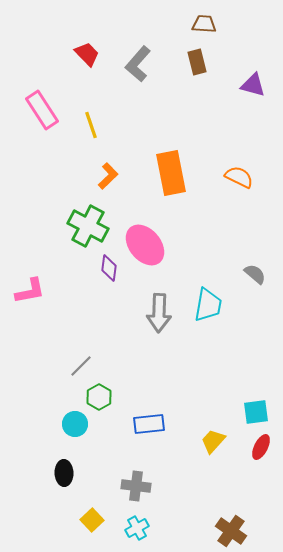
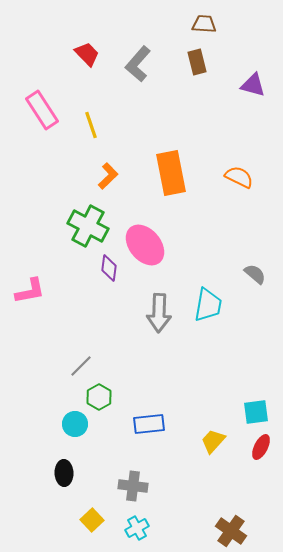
gray cross: moved 3 px left
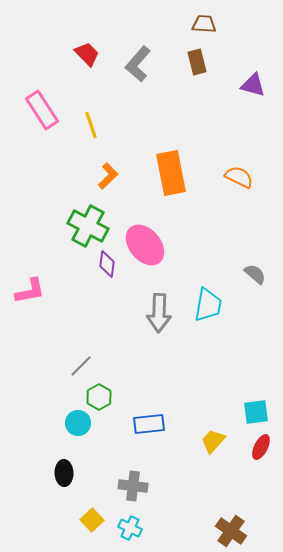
purple diamond: moved 2 px left, 4 px up
cyan circle: moved 3 px right, 1 px up
cyan cross: moved 7 px left; rotated 35 degrees counterclockwise
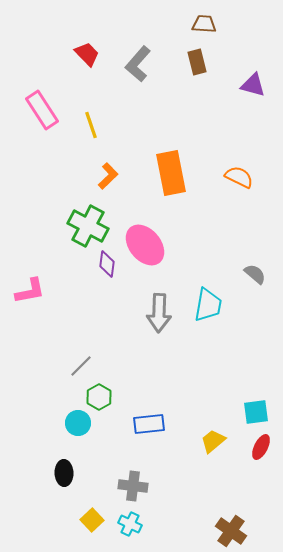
yellow trapezoid: rotated 8 degrees clockwise
cyan cross: moved 4 px up
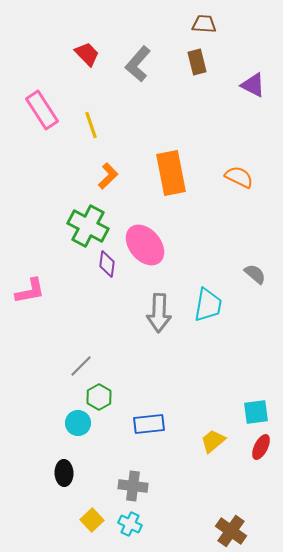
purple triangle: rotated 12 degrees clockwise
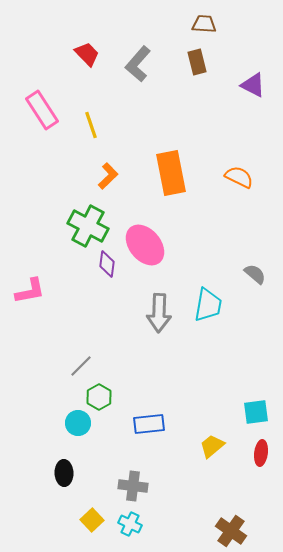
yellow trapezoid: moved 1 px left, 5 px down
red ellipse: moved 6 px down; rotated 20 degrees counterclockwise
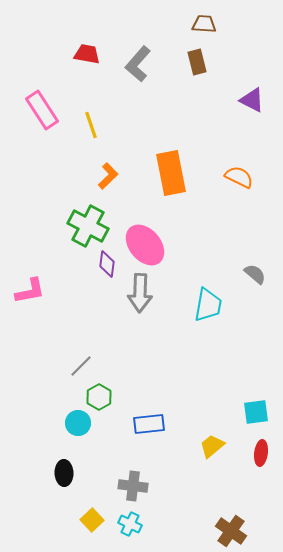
red trapezoid: rotated 36 degrees counterclockwise
purple triangle: moved 1 px left, 15 px down
gray arrow: moved 19 px left, 20 px up
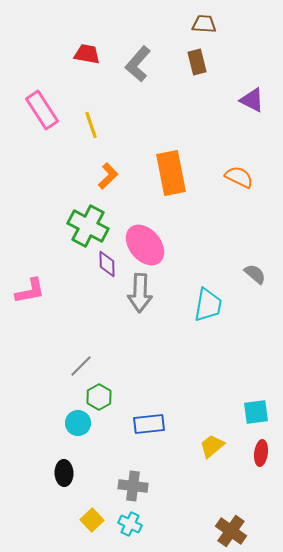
purple diamond: rotated 8 degrees counterclockwise
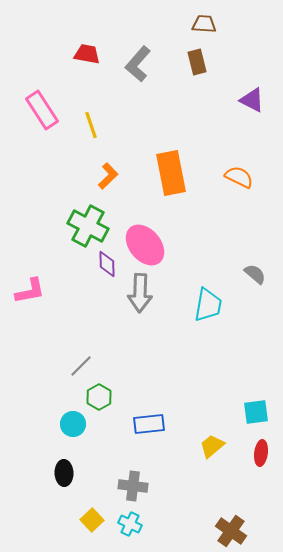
cyan circle: moved 5 px left, 1 px down
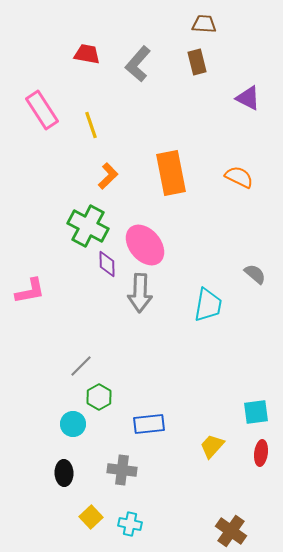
purple triangle: moved 4 px left, 2 px up
yellow trapezoid: rotated 8 degrees counterclockwise
gray cross: moved 11 px left, 16 px up
yellow square: moved 1 px left, 3 px up
cyan cross: rotated 15 degrees counterclockwise
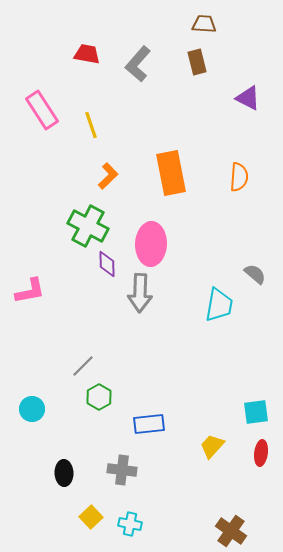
orange semicircle: rotated 68 degrees clockwise
pink ellipse: moved 6 px right, 1 px up; rotated 42 degrees clockwise
cyan trapezoid: moved 11 px right
gray line: moved 2 px right
cyan circle: moved 41 px left, 15 px up
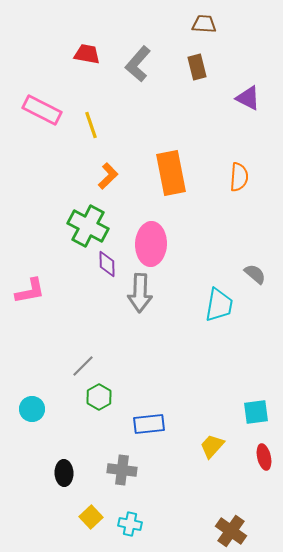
brown rectangle: moved 5 px down
pink rectangle: rotated 30 degrees counterclockwise
red ellipse: moved 3 px right, 4 px down; rotated 20 degrees counterclockwise
